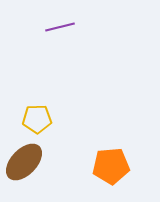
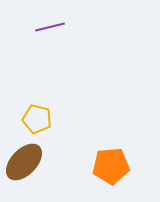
purple line: moved 10 px left
yellow pentagon: rotated 16 degrees clockwise
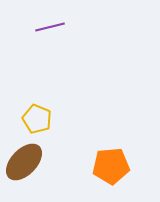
yellow pentagon: rotated 8 degrees clockwise
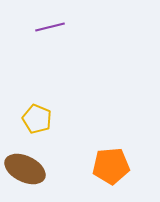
brown ellipse: moved 1 px right, 7 px down; rotated 72 degrees clockwise
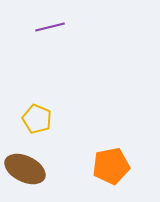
orange pentagon: rotated 6 degrees counterclockwise
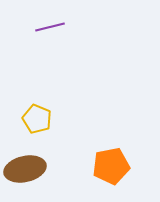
brown ellipse: rotated 39 degrees counterclockwise
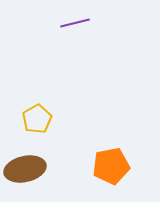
purple line: moved 25 px right, 4 px up
yellow pentagon: rotated 20 degrees clockwise
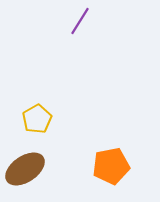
purple line: moved 5 px right, 2 px up; rotated 44 degrees counterclockwise
brown ellipse: rotated 21 degrees counterclockwise
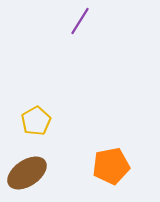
yellow pentagon: moved 1 px left, 2 px down
brown ellipse: moved 2 px right, 4 px down
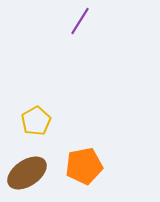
orange pentagon: moved 27 px left
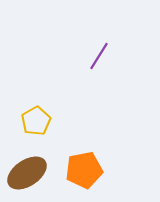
purple line: moved 19 px right, 35 px down
orange pentagon: moved 4 px down
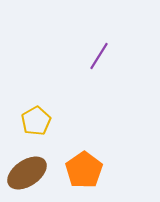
orange pentagon: rotated 24 degrees counterclockwise
